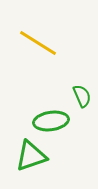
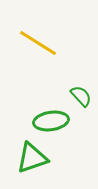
green semicircle: moved 1 px left; rotated 20 degrees counterclockwise
green triangle: moved 1 px right, 2 px down
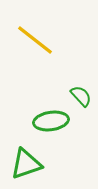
yellow line: moved 3 px left, 3 px up; rotated 6 degrees clockwise
green triangle: moved 6 px left, 6 px down
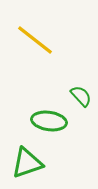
green ellipse: moved 2 px left; rotated 16 degrees clockwise
green triangle: moved 1 px right, 1 px up
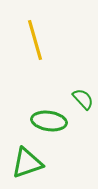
yellow line: rotated 36 degrees clockwise
green semicircle: moved 2 px right, 3 px down
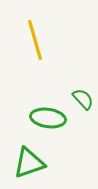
green ellipse: moved 1 px left, 3 px up
green triangle: moved 2 px right
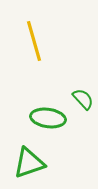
yellow line: moved 1 px left, 1 px down
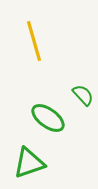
green semicircle: moved 4 px up
green ellipse: rotated 28 degrees clockwise
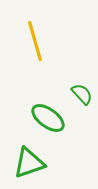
yellow line: moved 1 px right
green semicircle: moved 1 px left, 1 px up
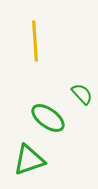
yellow line: rotated 12 degrees clockwise
green triangle: moved 3 px up
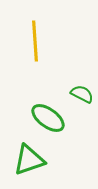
green semicircle: rotated 20 degrees counterclockwise
